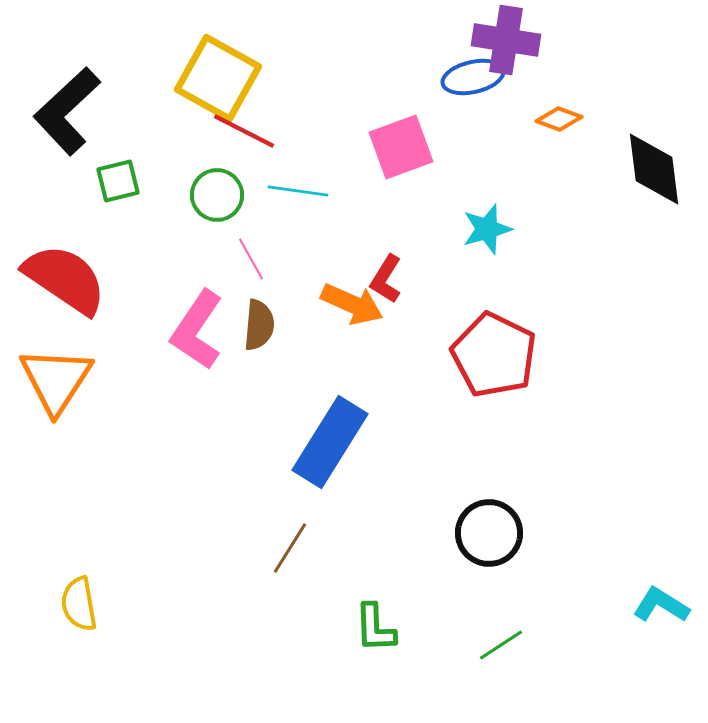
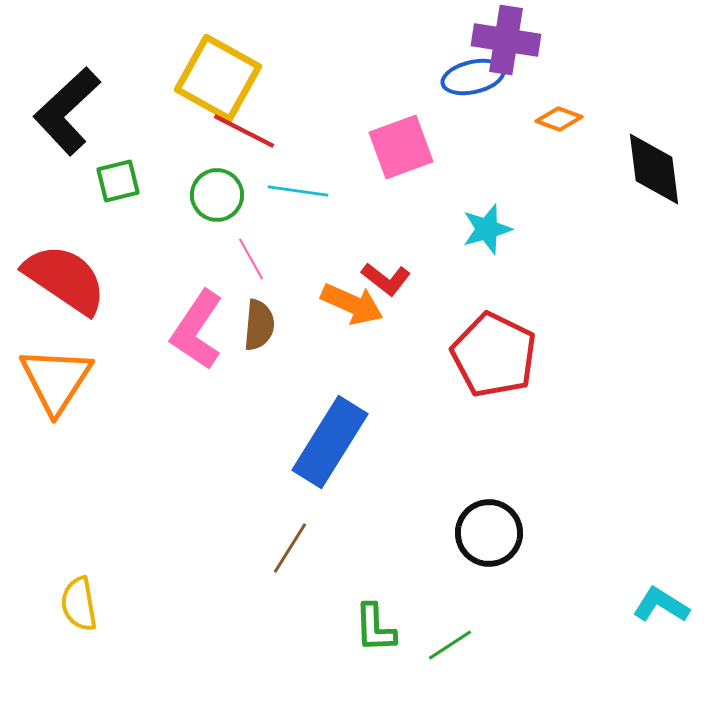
red L-shape: rotated 84 degrees counterclockwise
green line: moved 51 px left
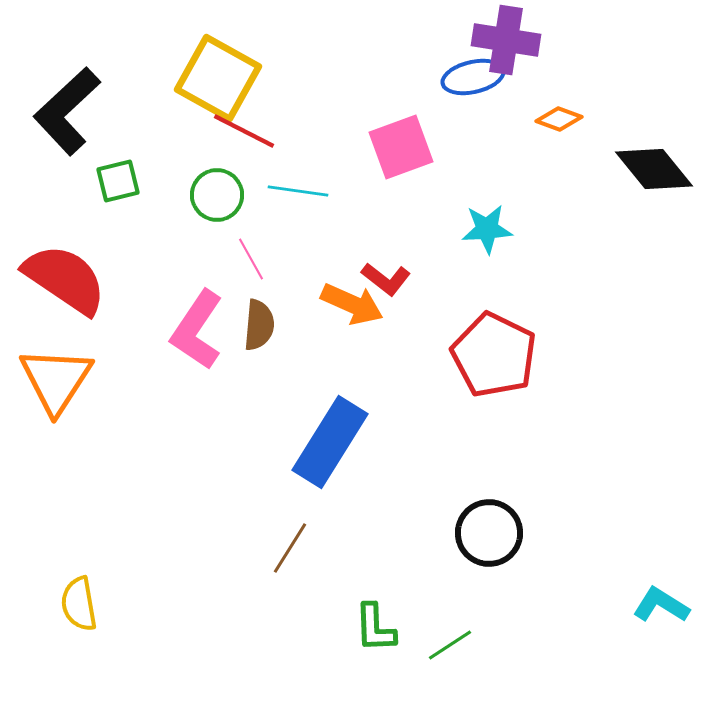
black diamond: rotated 32 degrees counterclockwise
cyan star: rotated 12 degrees clockwise
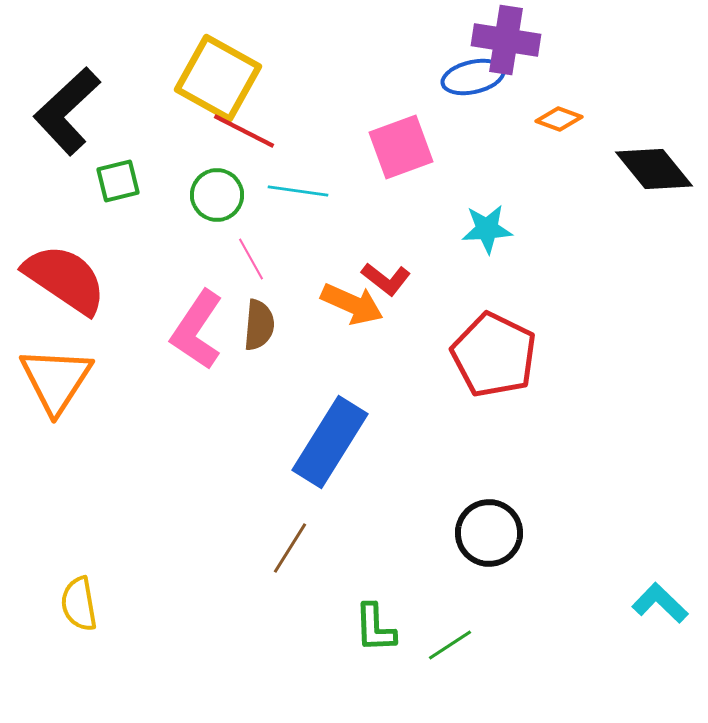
cyan L-shape: moved 1 px left, 2 px up; rotated 12 degrees clockwise
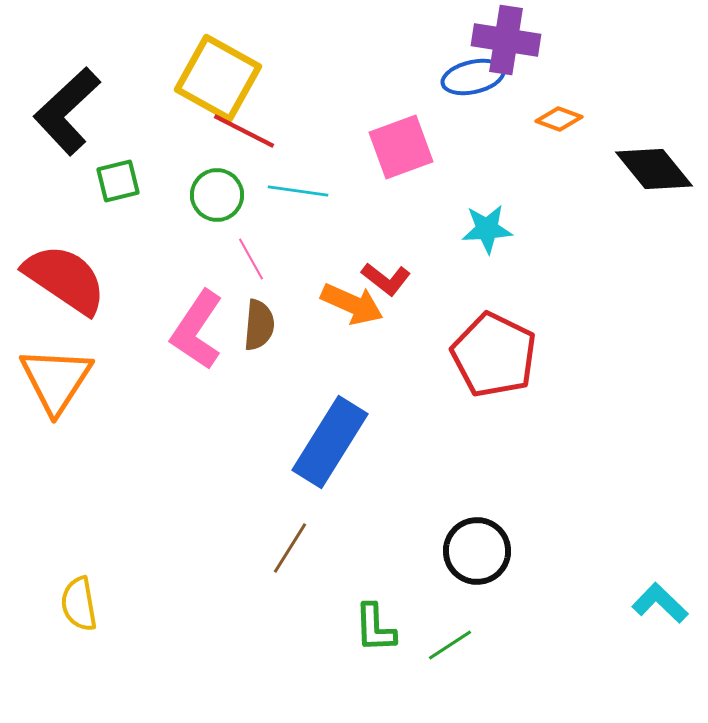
black circle: moved 12 px left, 18 px down
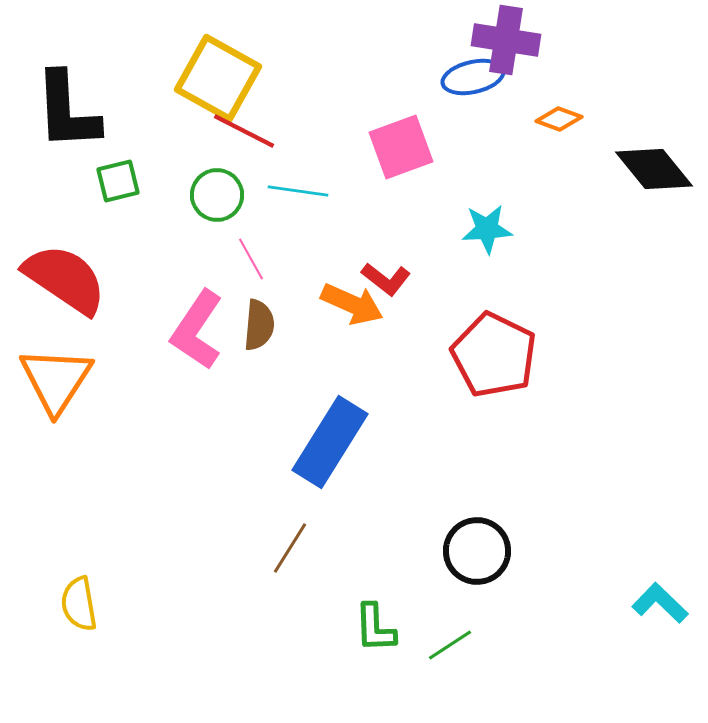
black L-shape: rotated 50 degrees counterclockwise
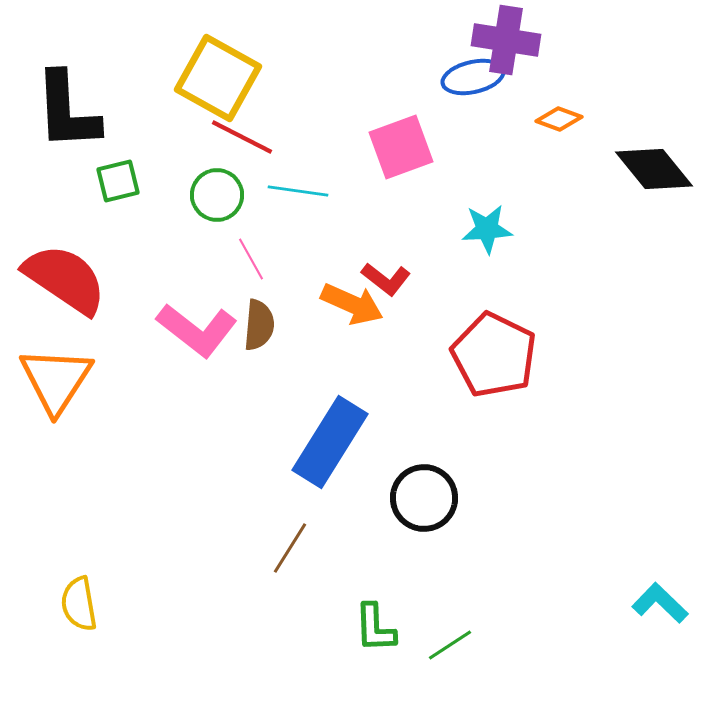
red line: moved 2 px left, 6 px down
pink L-shape: rotated 86 degrees counterclockwise
black circle: moved 53 px left, 53 px up
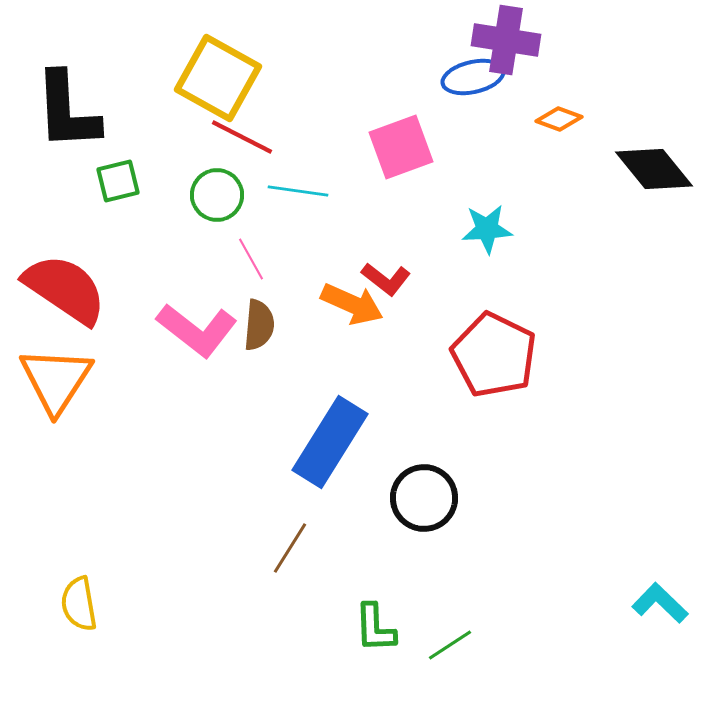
red semicircle: moved 10 px down
